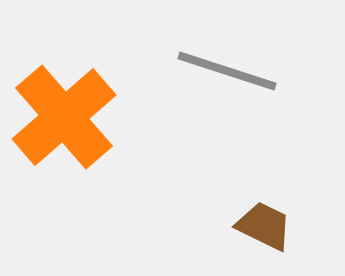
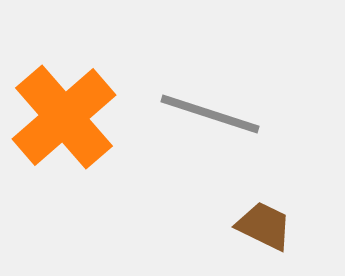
gray line: moved 17 px left, 43 px down
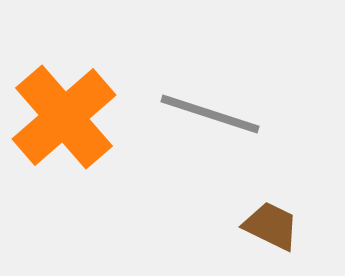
brown trapezoid: moved 7 px right
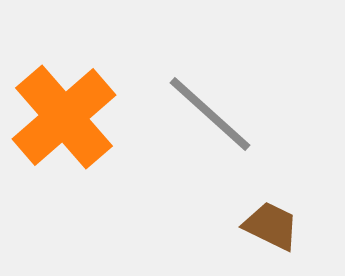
gray line: rotated 24 degrees clockwise
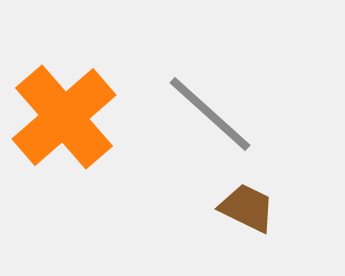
brown trapezoid: moved 24 px left, 18 px up
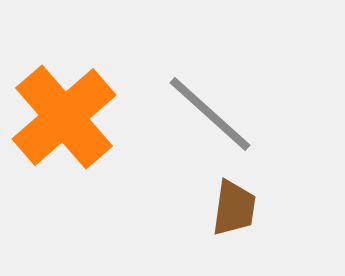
brown trapezoid: moved 13 px left; rotated 72 degrees clockwise
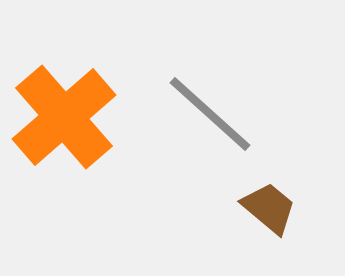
brown trapezoid: moved 35 px right; rotated 58 degrees counterclockwise
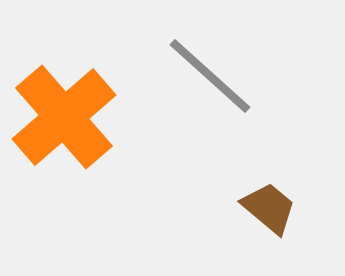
gray line: moved 38 px up
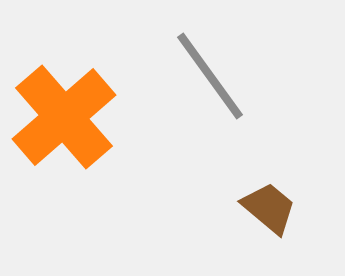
gray line: rotated 12 degrees clockwise
